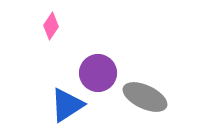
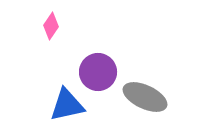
purple circle: moved 1 px up
blue triangle: rotated 21 degrees clockwise
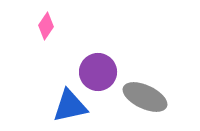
pink diamond: moved 5 px left
blue triangle: moved 3 px right, 1 px down
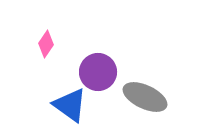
pink diamond: moved 18 px down
blue triangle: moved 1 px up; rotated 48 degrees clockwise
